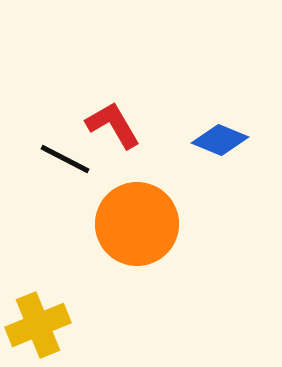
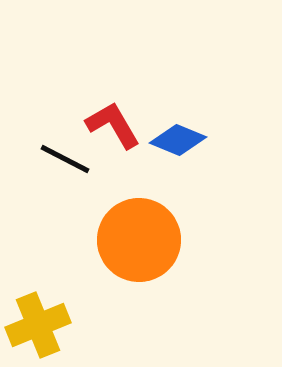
blue diamond: moved 42 px left
orange circle: moved 2 px right, 16 px down
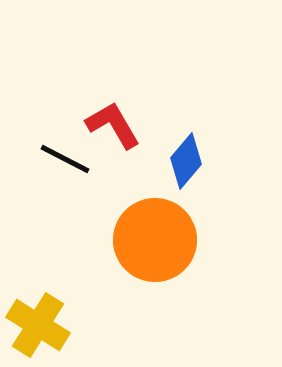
blue diamond: moved 8 px right, 21 px down; rotated 72 degrees counterclockwise
orange circle: moved 16 px right
yellow cross: rotated 36 degrees counterclockwise
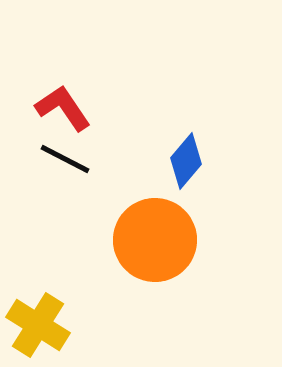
red L-shape: moved 50 px left, 17 px up; rotated 4 degrees counterclockwise
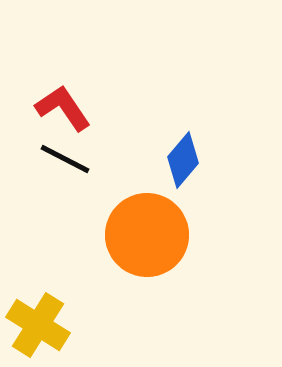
blue diamond: moved 3 px left, 1 px up
orange circle: moved 8 px left, 5 px up
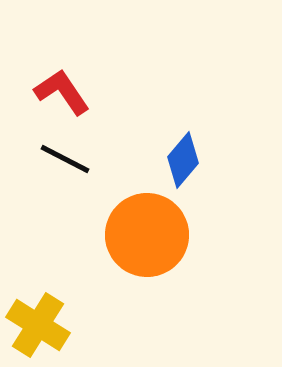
red L-shape: moved 1 px left, 16 px up
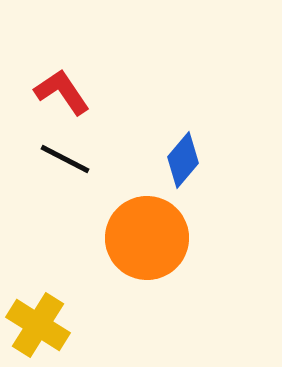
orange circle: moved 3 px down
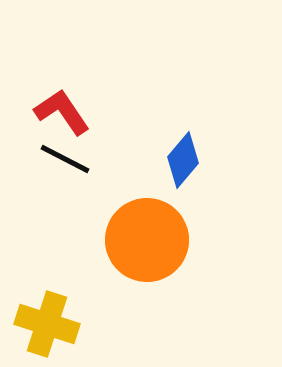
red L-shape: moved 20 px down
orange circle: moved 2 px down
yellow cross: moved 9 px right, 1 px up; rotated 14 degrees counterclockwise
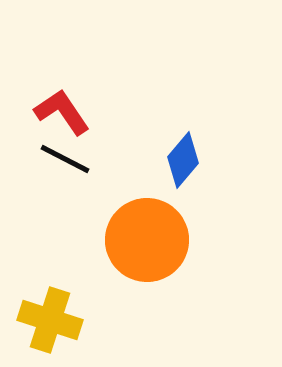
yellow cross: moved 3 px right, 4 px up
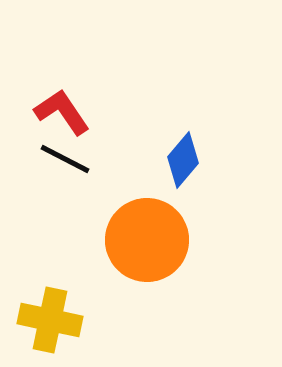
yellow cross: rotated 6 degrees counterclockwise
